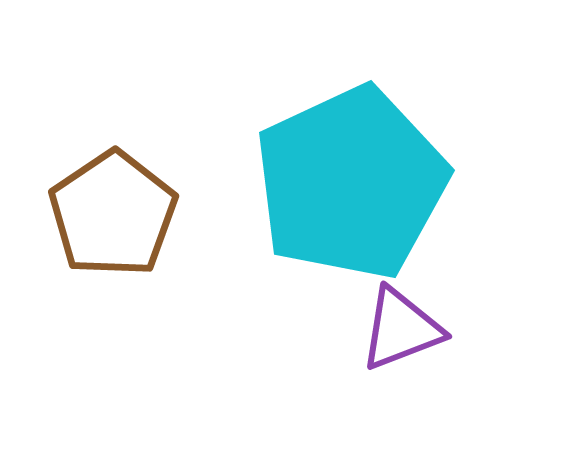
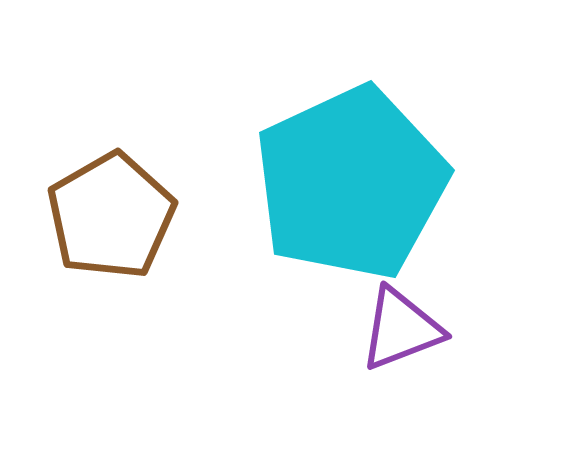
brown pentagon: moved 2 px left, 2 px down; rotated 4 degrees clockwise
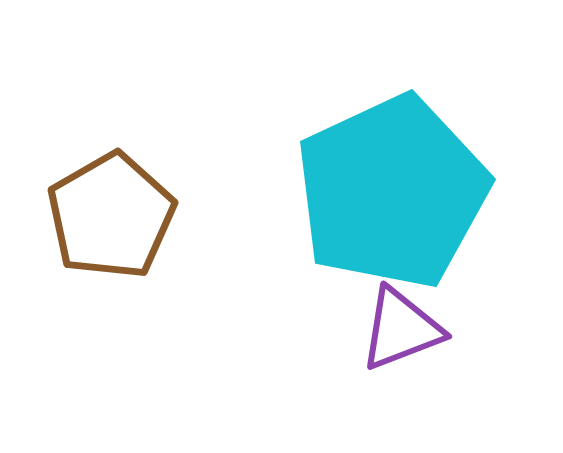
cyan pentagon: moved 41 px right, 9 px down
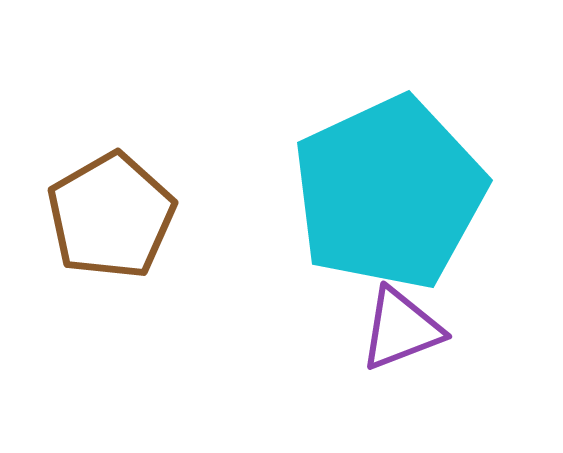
cyan pentagon: moved 3 px left, 1 px down
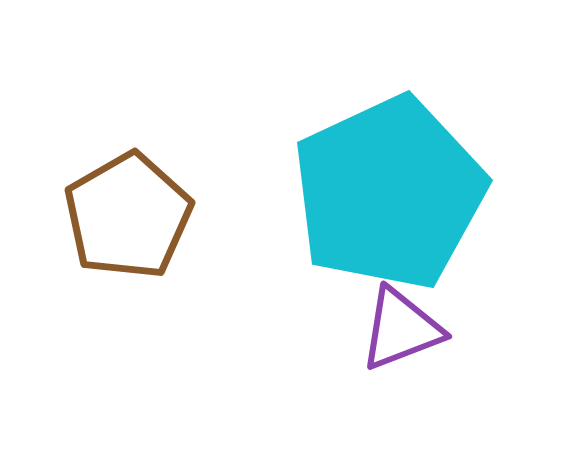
brown pentagon: moved 17 px right
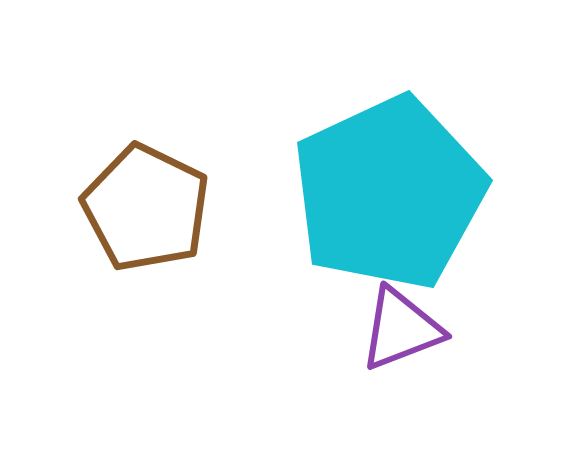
brown pentagon: moved 18 px right, 8 px up; rotated 16 degrees counterclockwise
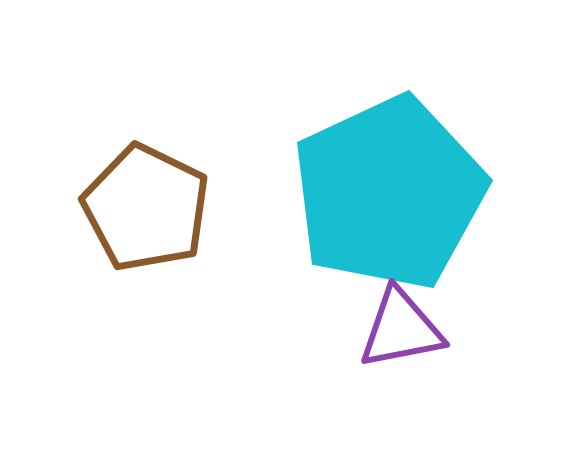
purple triangle: rotated 10 degrees clockwise
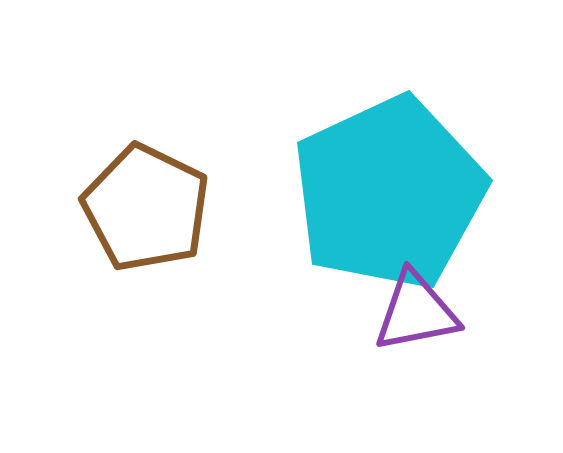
purple triangle: moved 15 px right, 17 px up
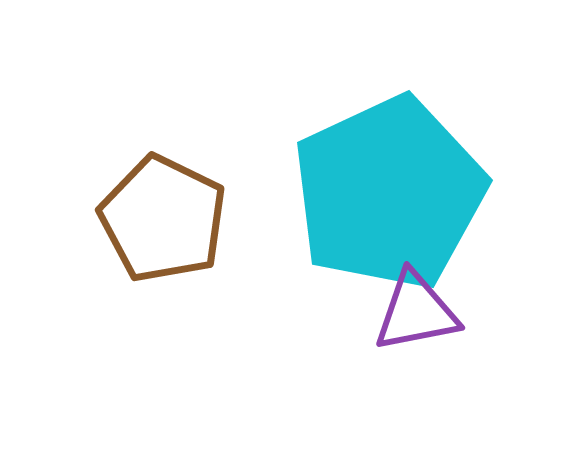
brown pentagon: moved 17 px right, 11 px down
